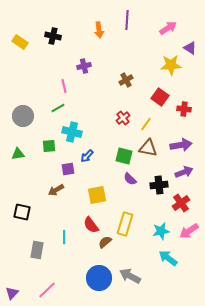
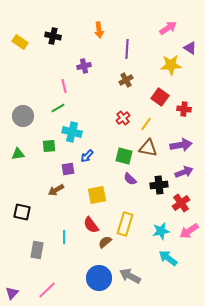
purple line at (127, 20): moved 29 px down
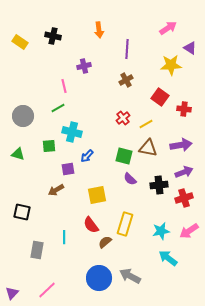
yellow line at (146, 124): rotated 24 degrees clockwise
green triangle at (18, 154): rotated 24 degrees clockwise
red cross at (181, 203): moved 3 px right, 5 px up; rotated 18 degrees clockwise
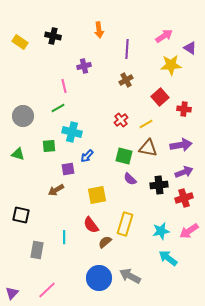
pink arrow at (168, 28): moved 4 px left, 8 px down
red square at (160, 97): rotated 12 degrees clockwise
red cross at (123, 118): moved 2 px left, 2 px down
black square at (22, 212): moved 1 px left, 3 px down
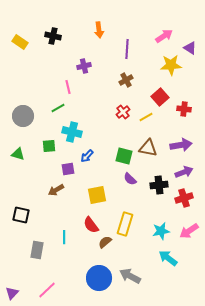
pink line at (64, 86): moved 4 px right, 1 px down
red cross at (121, 120): moved 2 px right, 8 px up
yellow line at (146, 124): moved 7 px up
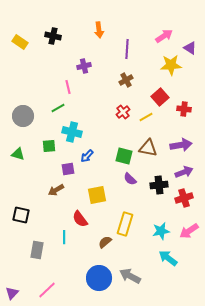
red semicircle at (91, 225): moved 11 px left, 6 px up
